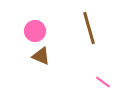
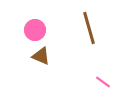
pink circle: moved 1 px up
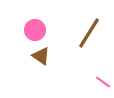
brown line: moved 5 px down; rotated 48 degrees clockwise
brown triangle: rotated 12 degrees clockwise
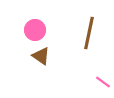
brown line: rotated 20 degrees counterclockwise
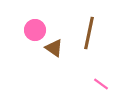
brown triangle: moved 13 px right, 8 px up
pink line: moved 2 px left, 2 px down
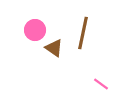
brown line: moved 6 px left
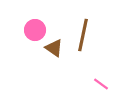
brown line: moved 2 px down
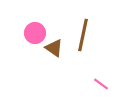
pink circle: moved 3 px down
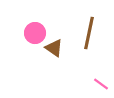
brown line: moved 6 px right, 2 px up
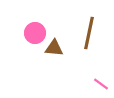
brown triangle: rotated 30 degrees counterclockwise
